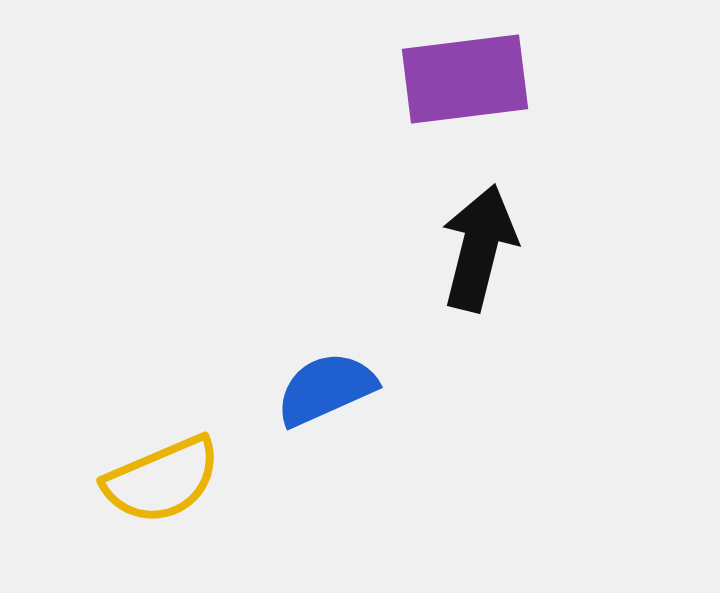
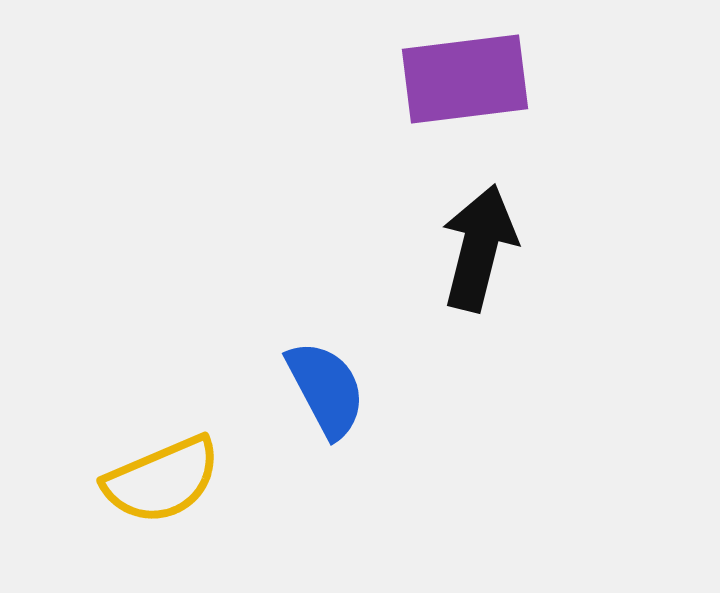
blue semicircle: rotated 86 degrees clockwise
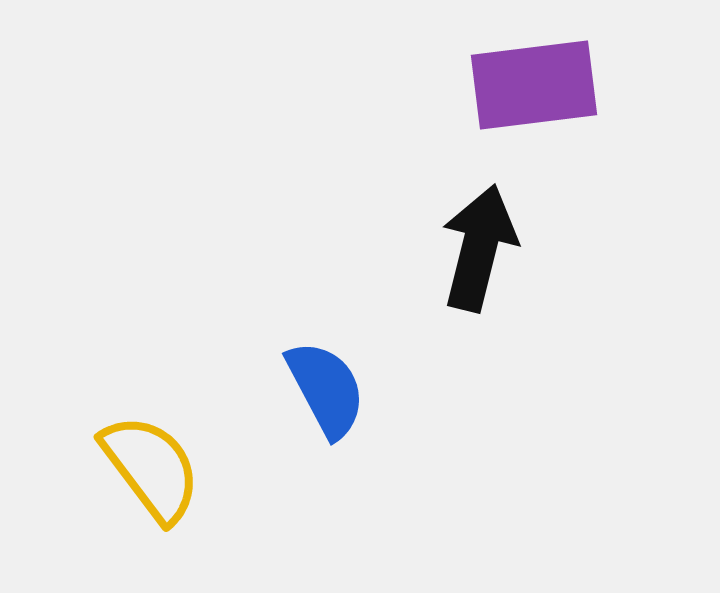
purple rectangle: moved 69 px right, 6 px down
yellow semicircle: moved 11 px left, 12 px up; rotated 104 degrees counterclockwise
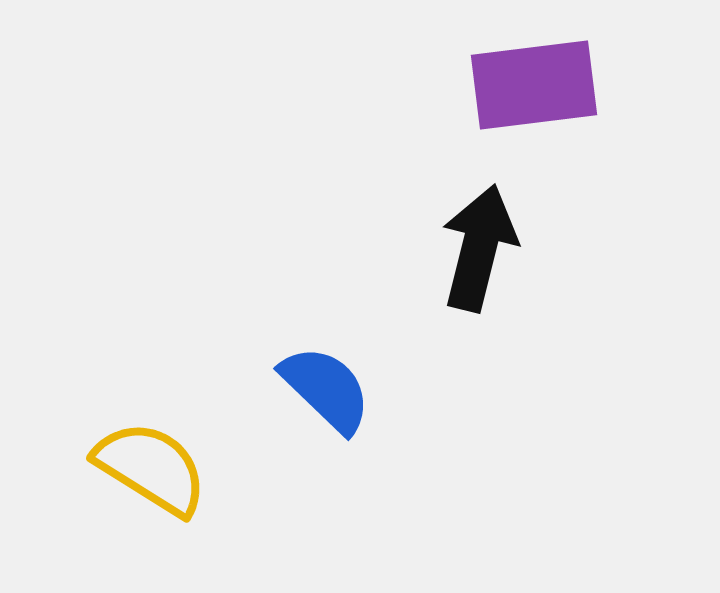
blue semicircle: rotated 18 degrees counterclockwise
yellow semicircle: rotated 21 degrees counterclockwise
